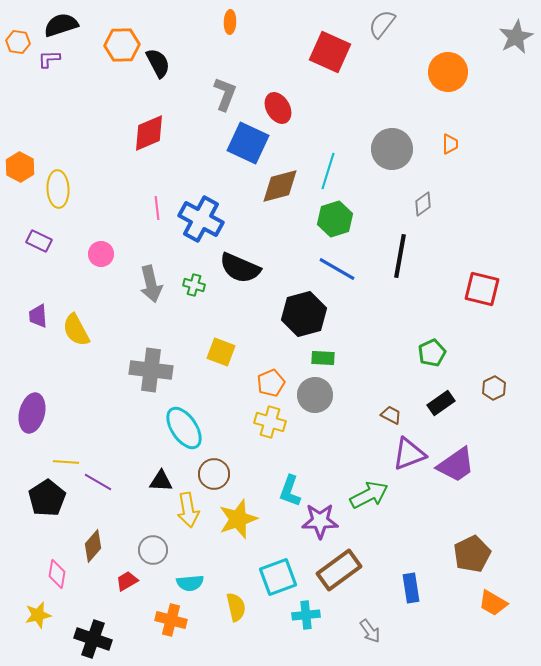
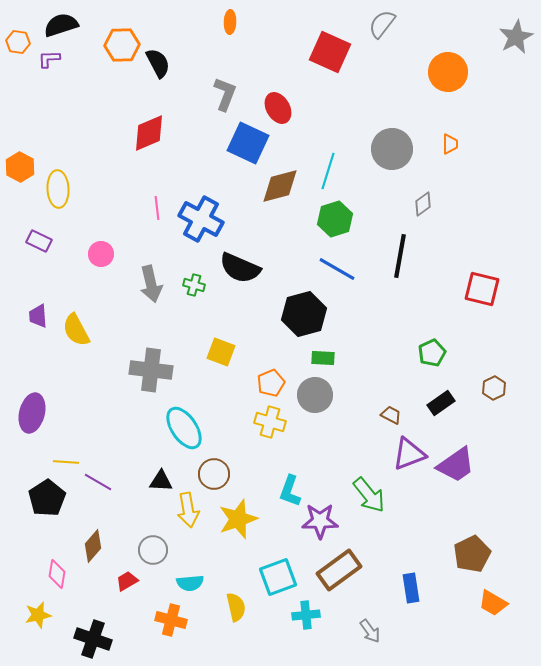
green arrow at (369, 495): rotated 78 degrees clockwise
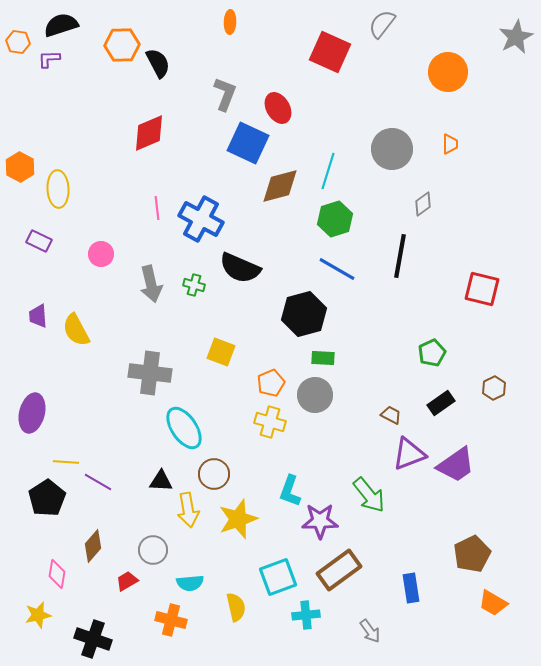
gray cross at (151, 370): moved 1 px left, 3 px down
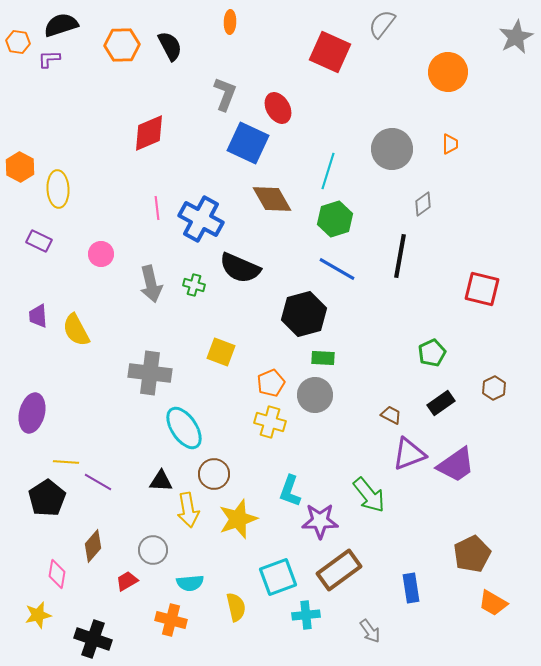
black semicircle at (158, 63): moved 12 px right, 17 px up
brown diamond at (280, 186): moved 8 px left, 13 px down; rotated 75 degrees clockwise
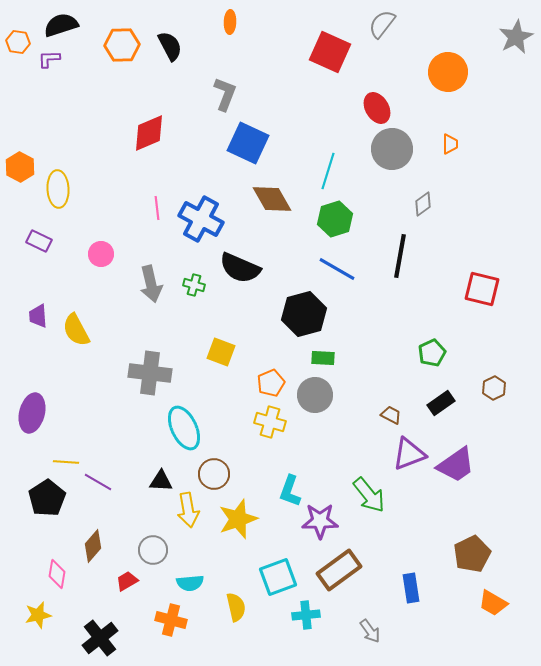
red ellipse at (278, 108): moved 99 px right
cyan ellipse at (184, 428): rotated 9 degrees clockwise
black cross at (93, 639): moved 7 px right, 1 px up; rotated 33 degrees clockwise
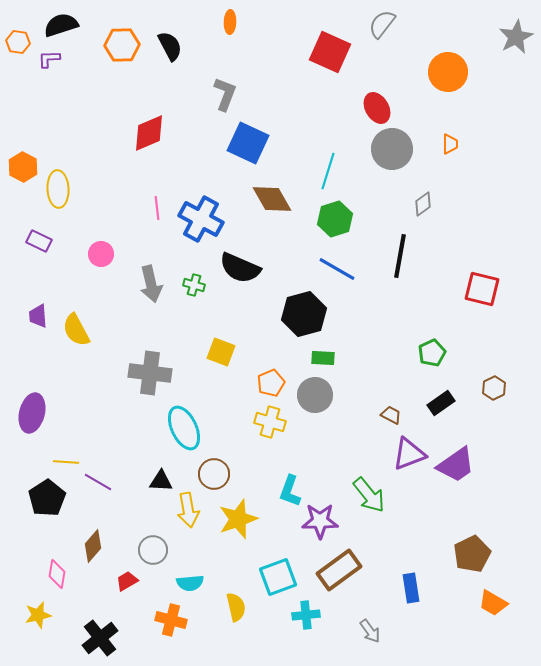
orange hexagon at (20, 167): moved 3 px right
